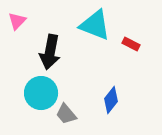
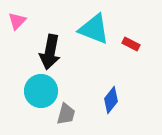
cyan triangle: moved 1 px left, 4 px down
cyan circle: moved 2 px up
gray trapezoid: rotated 125 degrees counterclockwise
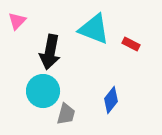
cyan circle: moved 2 px right
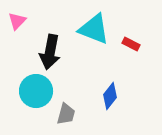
cyan circle: moved 7 px left
blue diamond: moved 1 px left, 4 px up
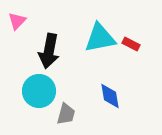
cyan triangle: moved 6 px right, 9 px down; rotated 32 degrees counterclockwise
black arrow: moved 1 px left, 1 px up
cyan circle: moved 3 px right
blue diamond: rotated 48 degrees counterclockwise
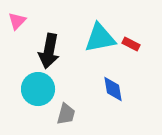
cyan circle: moved 1 px left, 2 px up
blue diamond: moved 3 px right, 7 px up
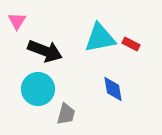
pink triangle: rotated 12 degrees counterclockwise
black arrow: moved 4 px left; rotated 80 degrees counterclockwise
